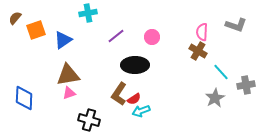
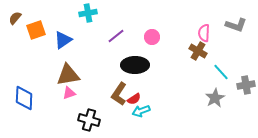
pink semicircle: moved 2 px right, 1 px down
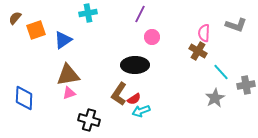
purple line: moved 24 px right, 22 px up; rotated 24 degrees counterclockwise
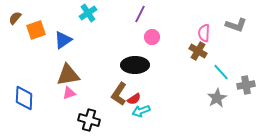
cyan cross: rotated 24 degrees counterclockwise
gray star: moved 2 px right
